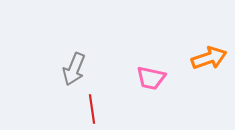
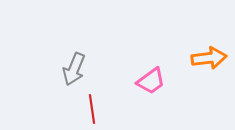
orange arrow: rotated 12 degrees clockwise
pink trapezoid: moved 3 px down; rotated 48 degrees counterclockwise
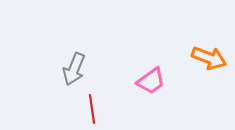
orange arrow: rotated 28 degrees clockwise
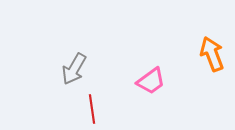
orange arrow: moved 3 px right, 4 px up; rotated 132 degrees counterclockwise
gray arrow: rotated 8 degrees clockwise
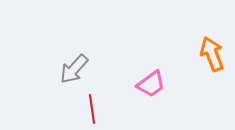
gray arrow: rotated 12 degrees clockwise
pink trapezoid: moved 3 px down
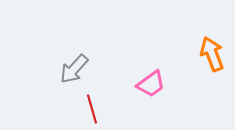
red line: rotated 8 degrees counterclockwise
